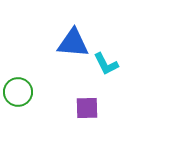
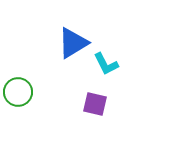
blue triangle: rotated 36 degrees counterclockwise
purple square: moved 8 px right, 4 px up; rotated 15 degrees clockwise
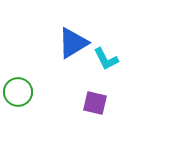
cyan L-shape: moved 5 px up
purple square: moved 1 px up
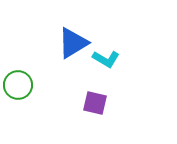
cyan L-shape: rotated 32 degrees counterclockwise
green circle: moved 7 px up
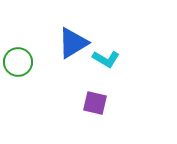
green circle: moved 23 px up
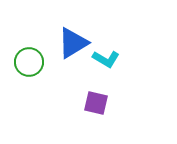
green circle: moved 11 px right
purple square: moved 1 px right
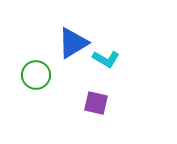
green circle: moved 7 px right, 13 px down
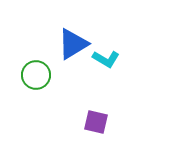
blue triangle: moved 1 px down
purple square: moved 19 px down
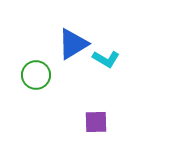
purple square: rotated 15 degrees counterclockwise
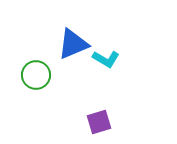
blue triangle: rotated 8 degrees clockwise
purple square: moved 3 px right; rotated 15 degrees counterclockwise
